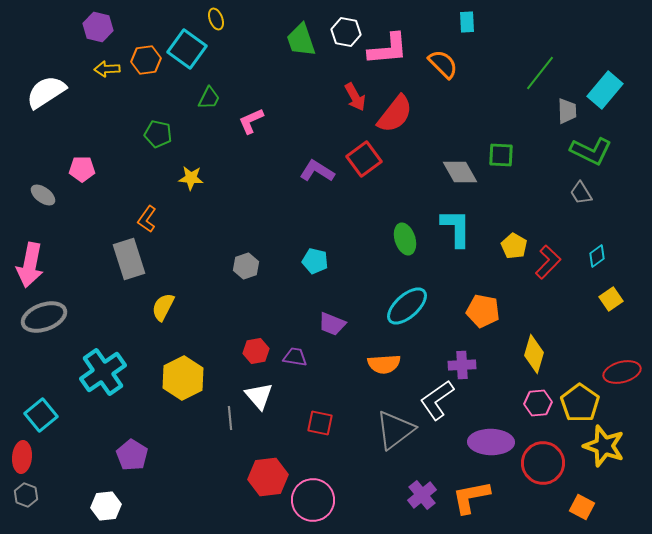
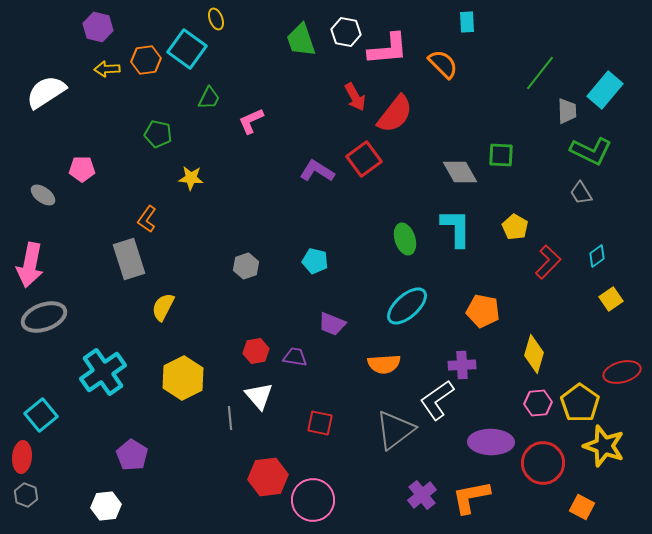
yellow pentagon at (514, 246): moved 1 px right, 19 px up
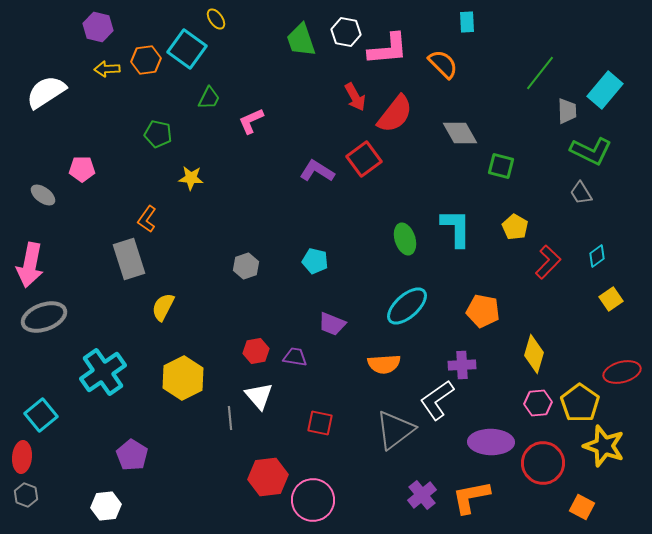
yellow ellipse at (216, 19): rotated 15 degrees counterclockwise
green square at (501, 155): moved 11 px down; rotated 12 degrees clockwise
gray diamond at (460, 172): moved 39 px up
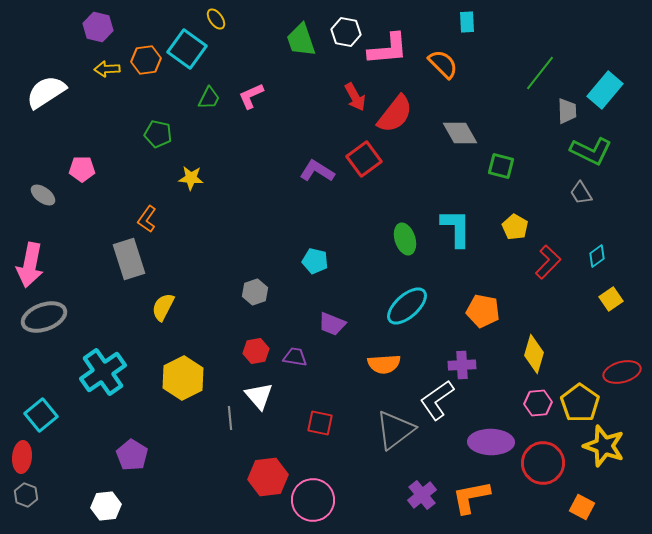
pink L-shape at (251, 121): moved 25 px up
gray hexagon at (246, 266): moved 9 px right, 26 px down
